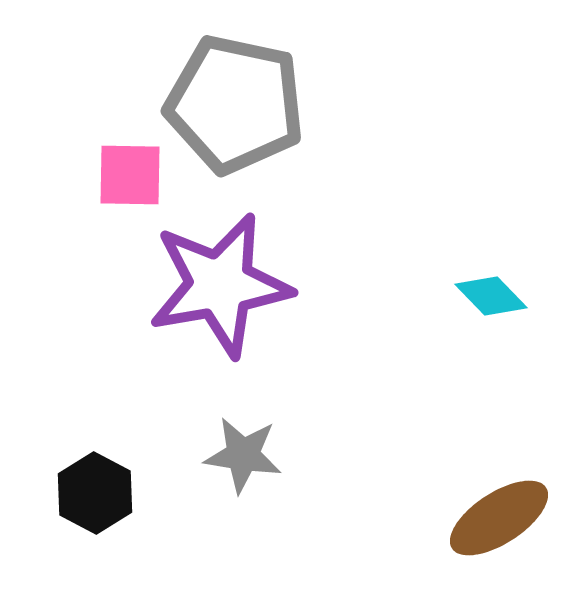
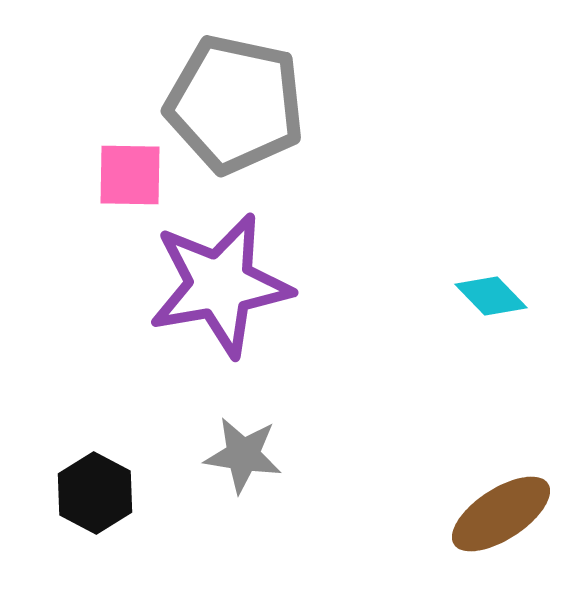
brown ellipse: moved 2 px right, 4 px up
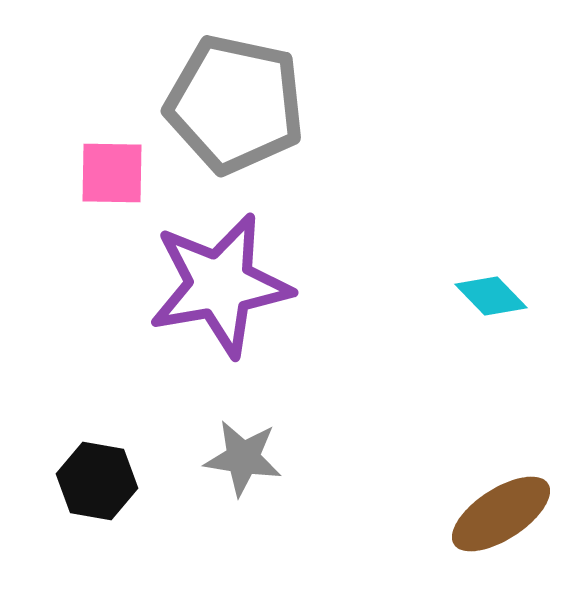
pink square: moved 18 px left, 2 px up
gray star: moved 3 px down
black hexagon: moved 2 px right, 12 px up; rotated 18 degrees counterclockwise
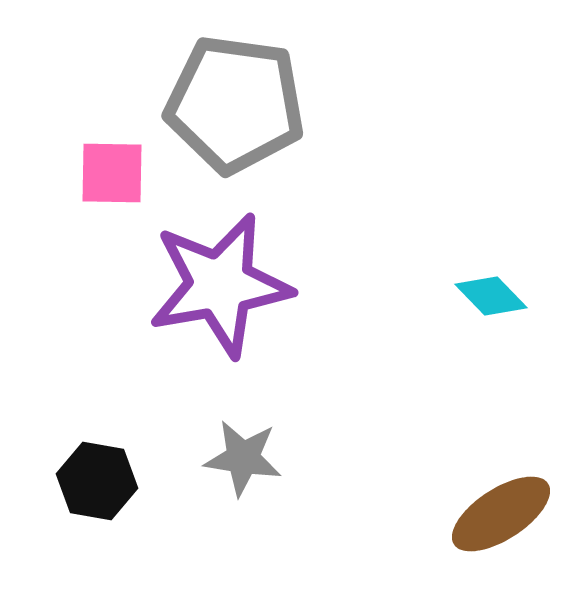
gray pentagon: rotated 4 degrees counterclockwise
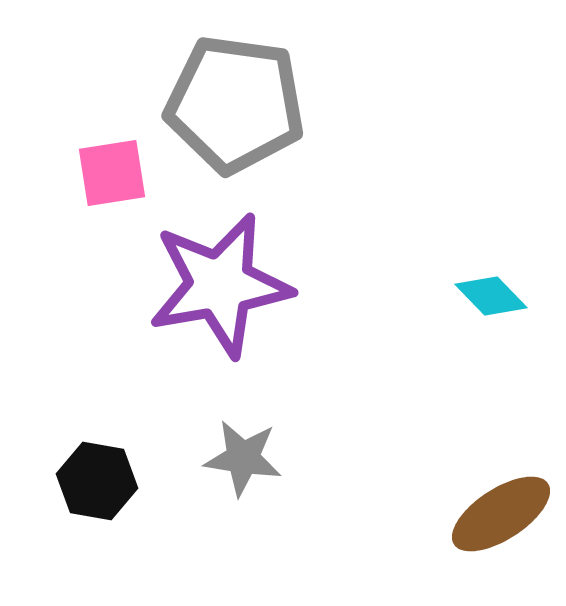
pink square: rotated 10 degrees counterclockwise
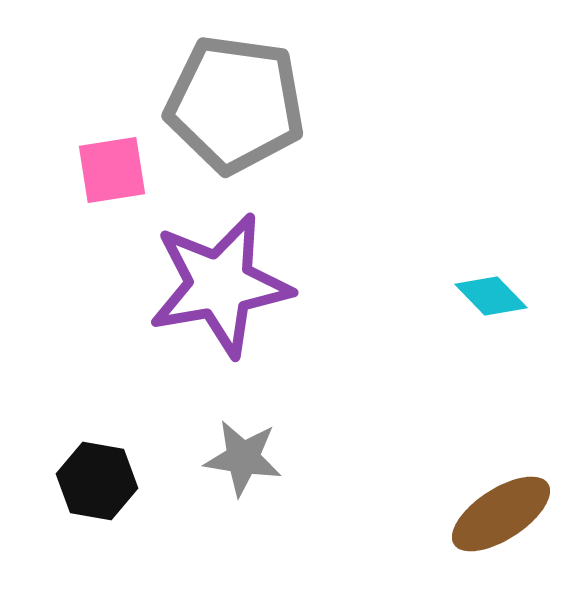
pink square: moved 3 px up
